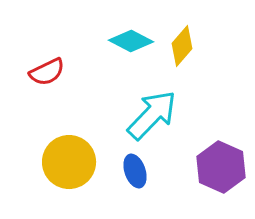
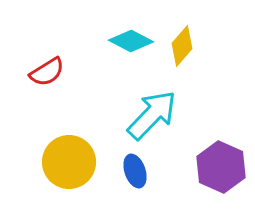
red semicircle: rotated 6 degrees counterclockwise
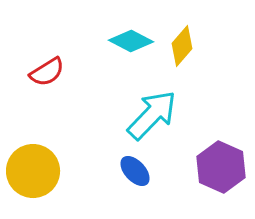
yellow circle: moved 36 px left, 9 px down
blue ellipse: rotated 24 degrees counterclockwise
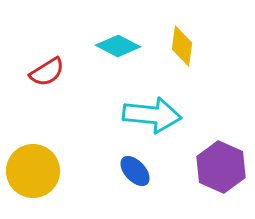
cyan diamond: moved 13 px left, 5 px down
yellow diamond: rotated 33 degrees counterclockwise
cyan arrow: rotated 52 degrees clockwise
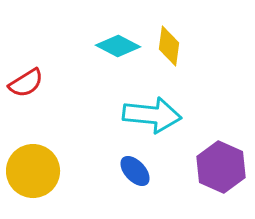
yellow diamond: moved 13 px left
red semicircle: moved 21 px left, 11 px down
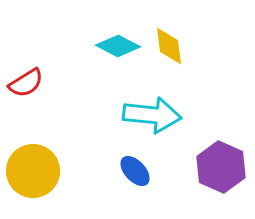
yellow diamond: rotated 15 degrees counterclockwise
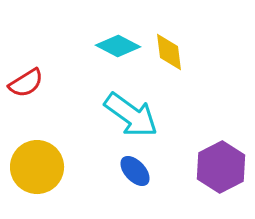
yellow diamond: moved 6 px down
cyan arrow: moved 21 px left; rotated 30 degrees clockwise
purple hexagon: rotated 9 degrees clockwise
yellow circle: moved 4 px right, 4 px up
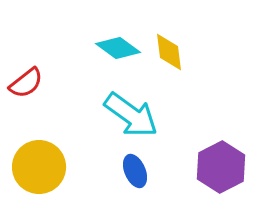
cyan diamond: moved 2 px down; rotated 9 degrees clockwise
red semicircle: rotated 6 degrees counterclockwise
yellow circle: moved 2 px right
blue ellipse: rotated 20 degrees clockwise
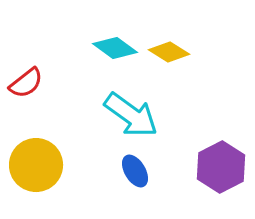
cyan diamond: moved 3 px left
yellow diamond: rotated 51 degrees counterclockwise
yellow circle: moved 3 px left, 2 px up
blue ellipse: rotated 8 degrees counterclockwise
